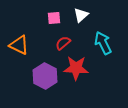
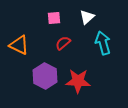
white triangle: moved 6 px right, 2 px down
cyan arrow: rotated 10 degrees clockwise
red star: moved 2 px right, 13 px down
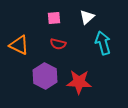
red semicircle: moved 5 px left, 1 px down; rotated 126 degrees counterclockwise
red star: moved 1 px right, 1 px down
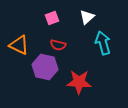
pink square: moved 2 px left; rotated 16 degrees counterclockwise
red semicircle: moved 1 px down
purple hexagon: moved 9 px up; rotated 15 degrees counterclockwise
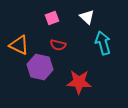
white triangle: rotated 35 degrees counterclockwise
purple hexagon: moved 5 px left
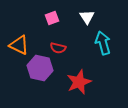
white triangle: rotated 14 degrees clockwise
red semicircle: moved 3 px down
purple hexagon: moved 1 px down
red star: rotated 25 degrees counterclockwise
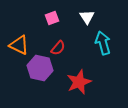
red semicircle: rotated 63 degrees counterclockwise
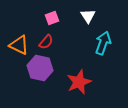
white triangle: moved 1 px right, 1 px up
cyan arrow: rotated 35 degrees clockwise
red semicircle: moved 12 px left, 6 px up
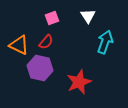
cyan arrow: moved 2 px right, 1 px up
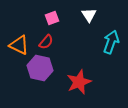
white triangle: moved 1 px right, 1 px up
cyan arrow: moved 6 px right
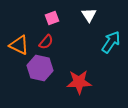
cyan arrow: rotated 15 degrees clockwise
red star: rotated 20 degrees clockwise
